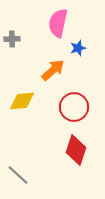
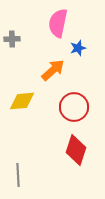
gray line: rotated 45 degrees clockwise
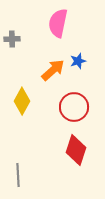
blue star: moved 13 px down
yellow diamond: rotated 56 degrees counterclockwise
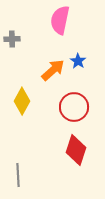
pink semicircle: moved 2 px right, 3 px up
blue star: rotated 21 degrees counterclockwise
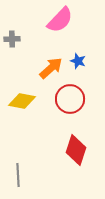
pink semicircle: rotated 148 degrees counterclockwise
blue star: rotated 14 degrees counterclockwise
orange arrow: moved 2 px left, 2 px up
yellow diamond: rotated 72 degrees clockwise
red circle: moved 4 px left, 8 px up
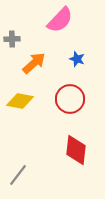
blue star: moved 1 px left, 2 px up
orange arrow: moved 17 px left, 5 px up
yellow diamond: moved 2 px left
red diamond: rotated 12 degrees counterclockwise
gray line: rotated 40 degrees clockwise
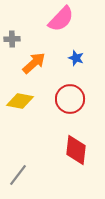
pink semicircle: moved 1 px right, 1 px up
blue star: moved 1 px left, 1 px up
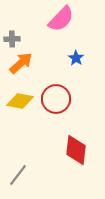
blue star: rotated 14 degrees clockwise
orange arrow: moved 13 px left
red circle: moved 14 px left
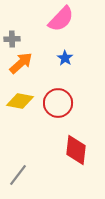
blue star: moved 11 px left
red circle: moved 2 px right, 4 px down
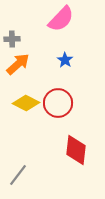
blue star: moved 2 px down
orange arrow: moved 3 px left, 1 px down
yellow diamond: moved 6 px right, 2 px down; rotated 16 degrees clockwise
